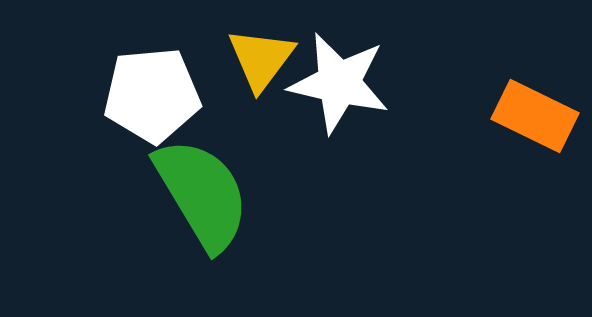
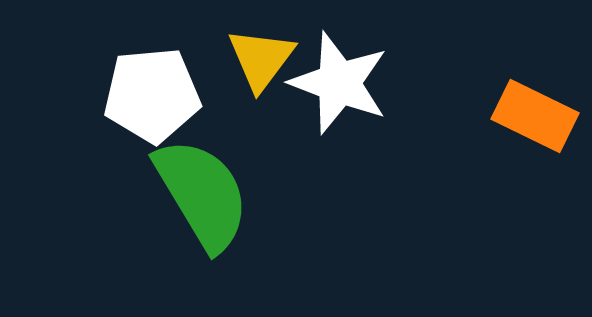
white star: rotated 8 degrees clockwise
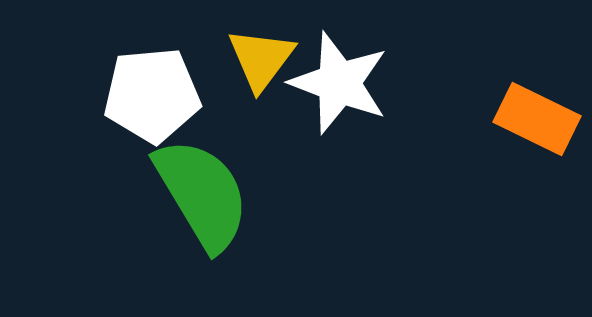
orange rectangle: moved 2 px right, 3 px down
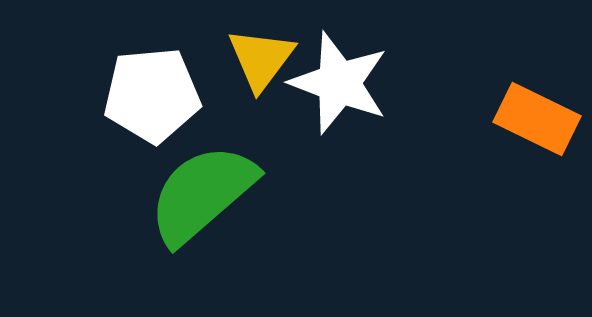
green semicircle: rotated 100 degrees counterclockwise
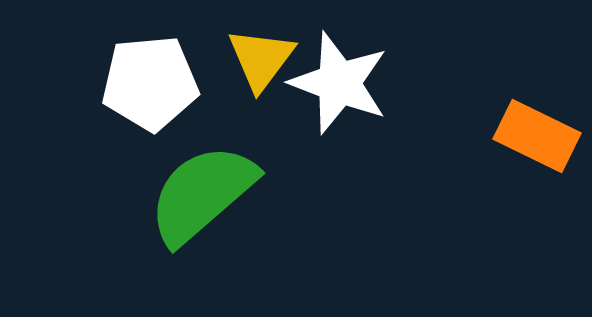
white pentagon: moved 2 px left, 12 px up
orange rectangle: moved 17 px down
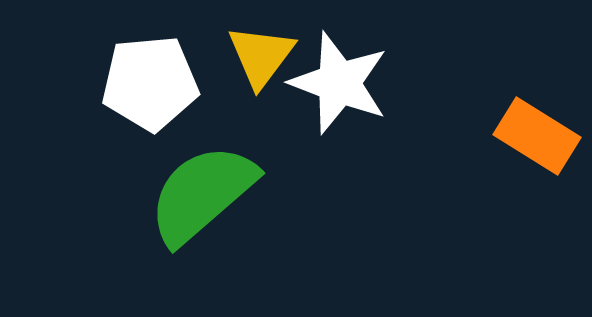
yellow triangle: moved 3 px up
orange rectangle: rotated 6 degrees clockwise
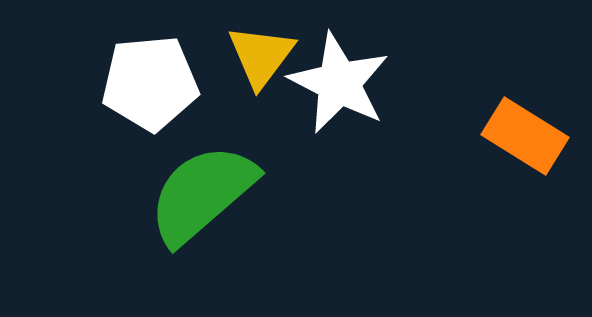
white star: rotated 6 degrees clockwise
orange rectangle: moved 12 px left
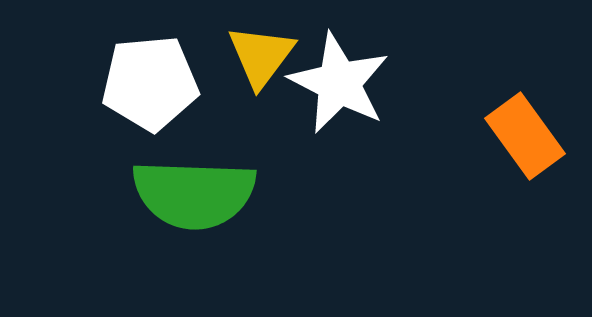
orange rectangle: rotated 22 degrees clockwise
green semicircle: moved 8 px left; rotated 137 degrees counterclockwise
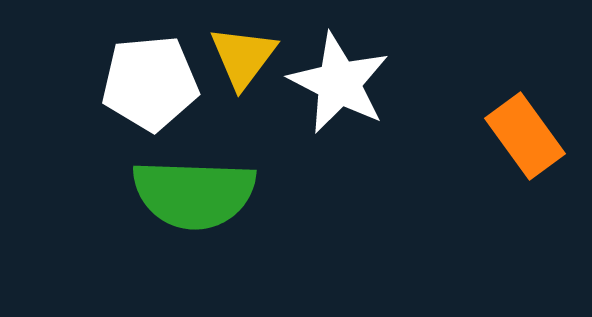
yellow triangle: moved 18 px left, 1 px down
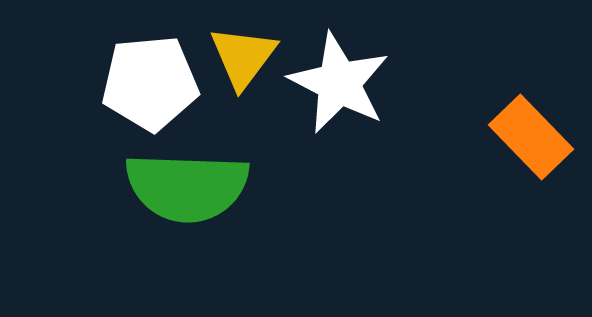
orange rectangle: moved 6 px right, 1 px down; rotated 8 degrees counterclockwise
green semicircle: moved 7 px left, 7 px up
